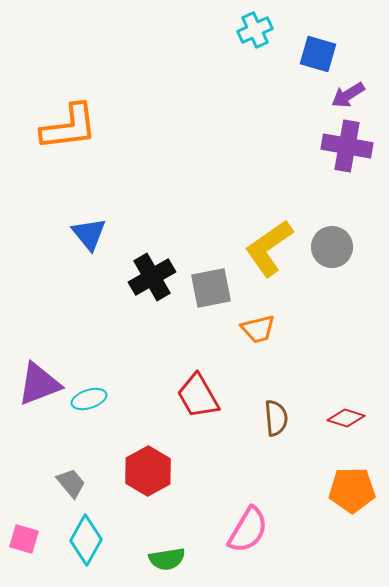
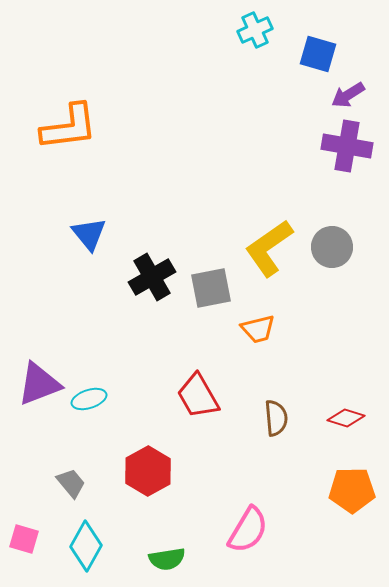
cyan diamond: moved 6 px down
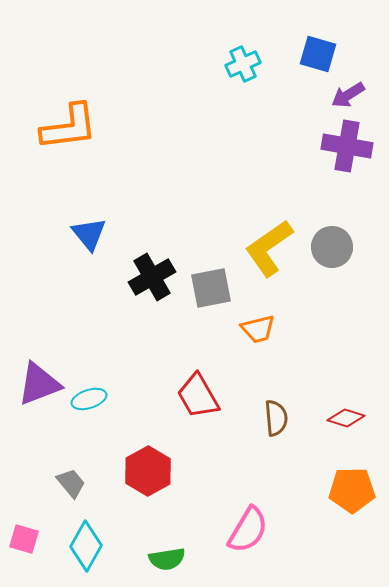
cyan cross: moved 12 px left, 34 px down
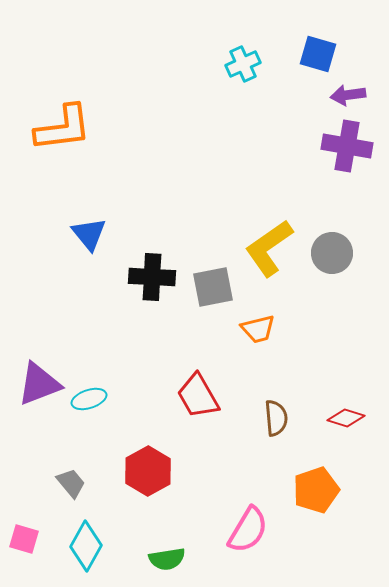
purple arrow: rotated 24 degrees clockwise
orange L-shape: moved 6 px left, 1 px down
gray circle: moved 6 px down
black cross: rotated 33 degrees clockwise
gray square: moved 2 px right, 1 px up
orange pentagon: moved 36 px left; rotated 18 degrees counterclockwise
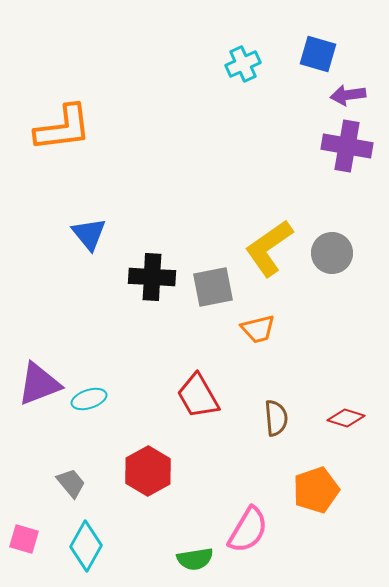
green semicircle: moved 28 px right
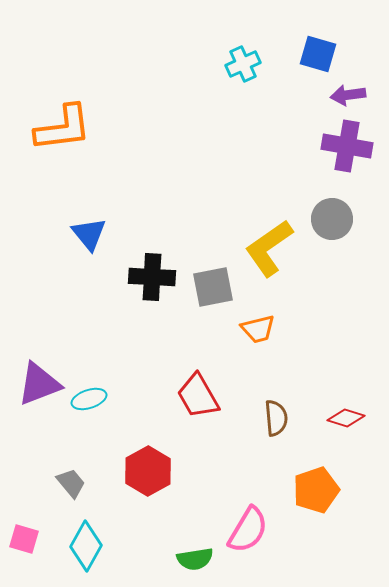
gray circle: moved 34 px up
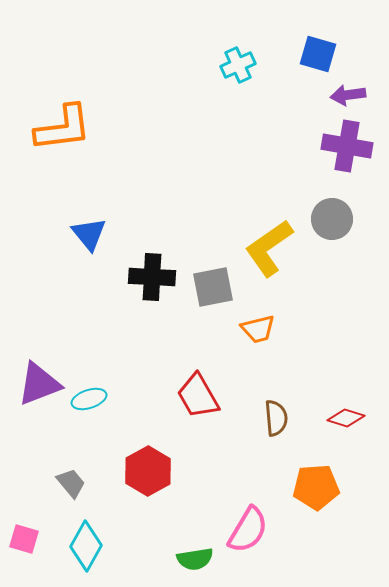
cyan cross: moved 5 px left, 1 px down
orange pentagon: moved 3 px up; rotated 15 degrees clockwise
